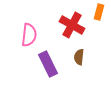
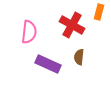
pink semicircle: moved 3 px up
purple rectangle: rotated 40 degrees counterclockwise
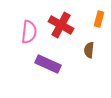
orange rectangle: moved 7 px down
red cross: moved 11 px left
brown semicircle: moved 10 px right, 7 px up
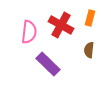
orange rectangle: moved 9 px left, 1 px up
purple rectangle: rotated 20 degrees clockwise
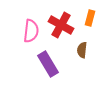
pink semicircle: moved 2 px right, 1 px up
brown semicircle: moved 7 px left
purple rectangle: rotated 15 degrees clockwise
